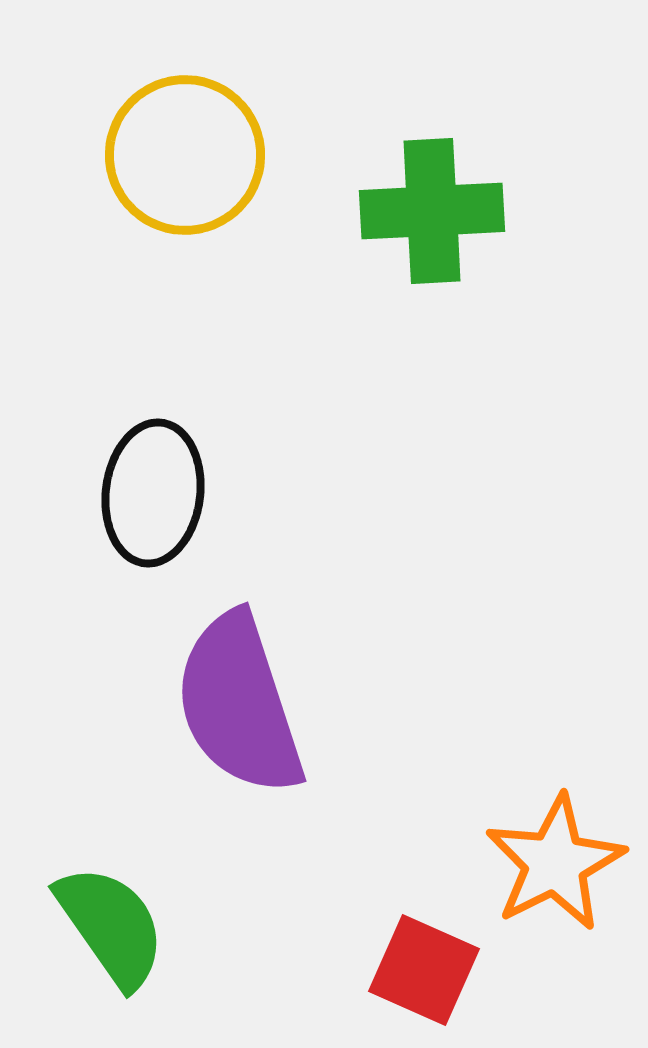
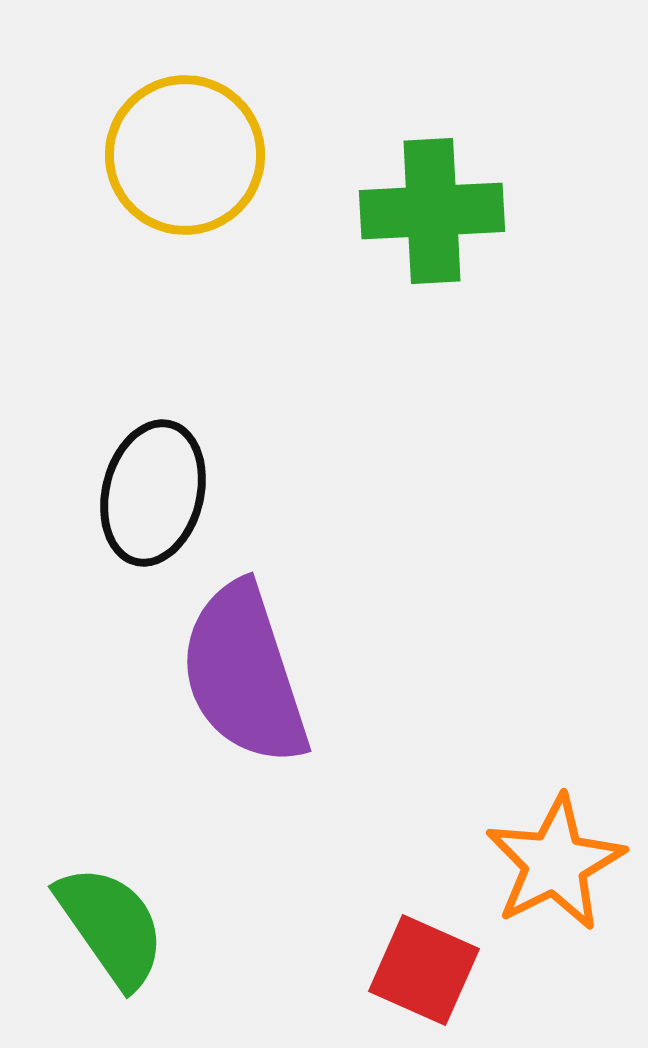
black ellipse: rotated 7 degrees clockwise
purple semicircle: moved 5 px right, 30 px up
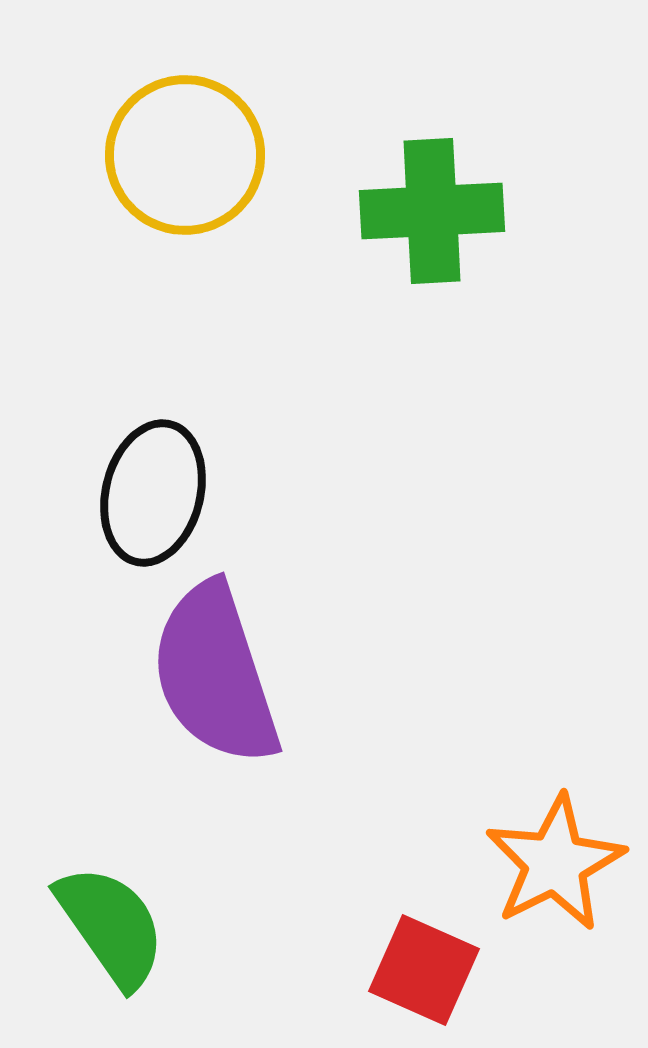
purple semicircle: moved 29 px left
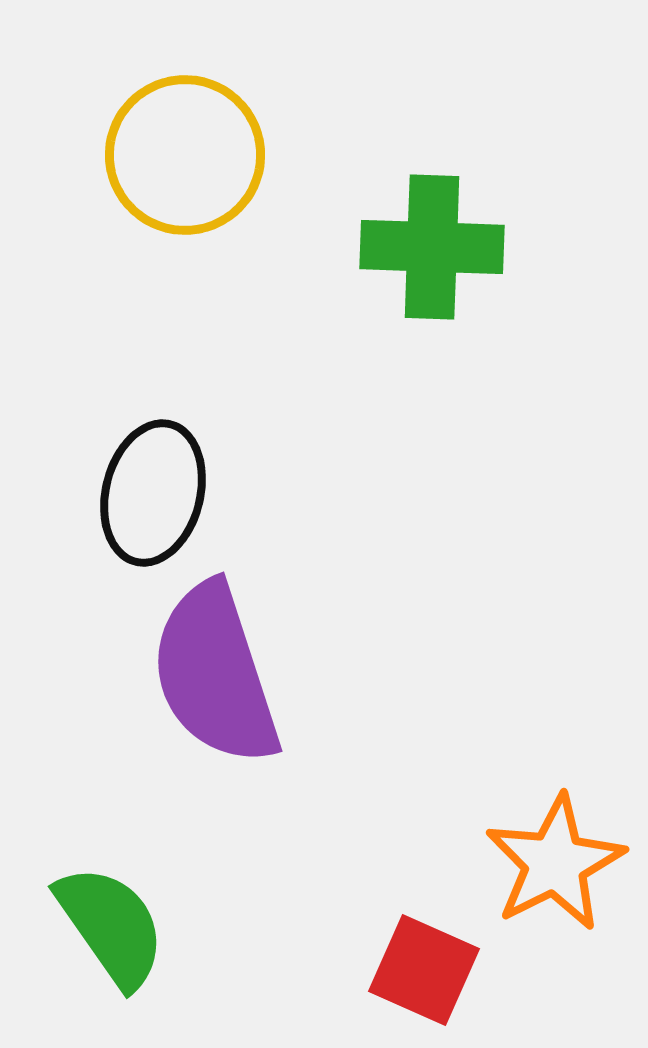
green cross: moved 36 px down; rotated 5 degrees clockwise
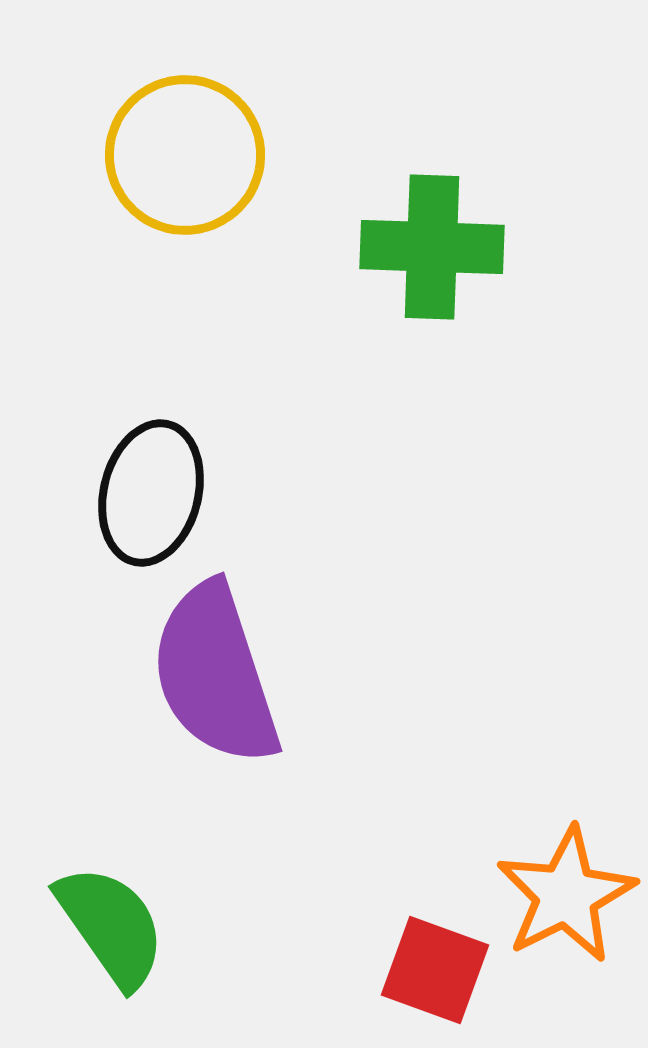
black ellipse: moved 2 px left
orange star: moved 11 px right, 32 px down
red square: moved 11 px right; rotated 4 degrees counterclockwise
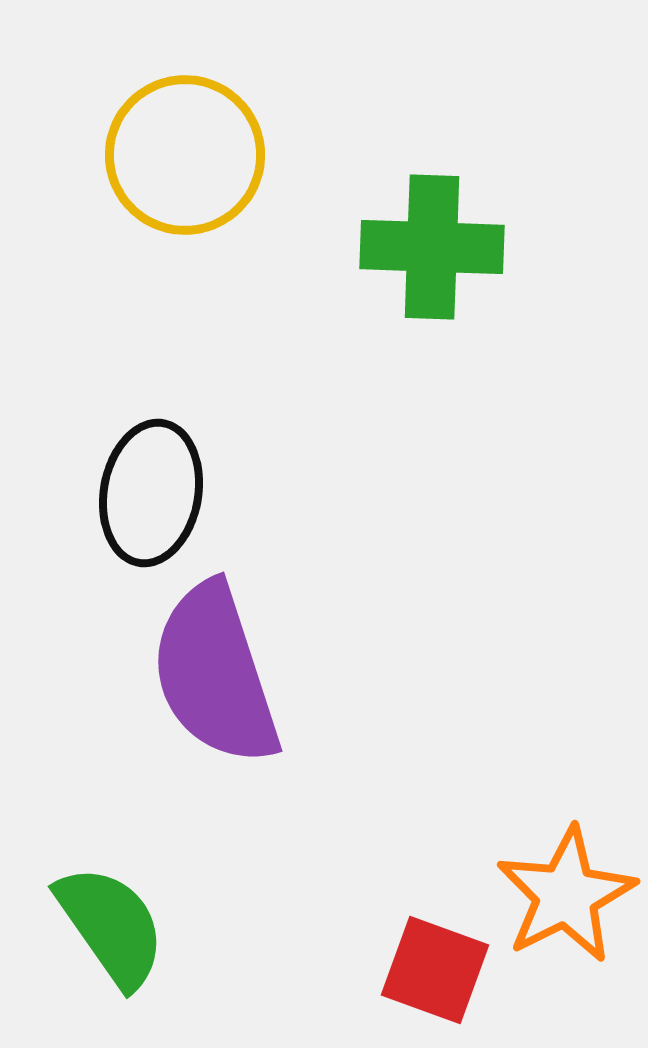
black ellipse: rotated 4 degrees counterclockwise
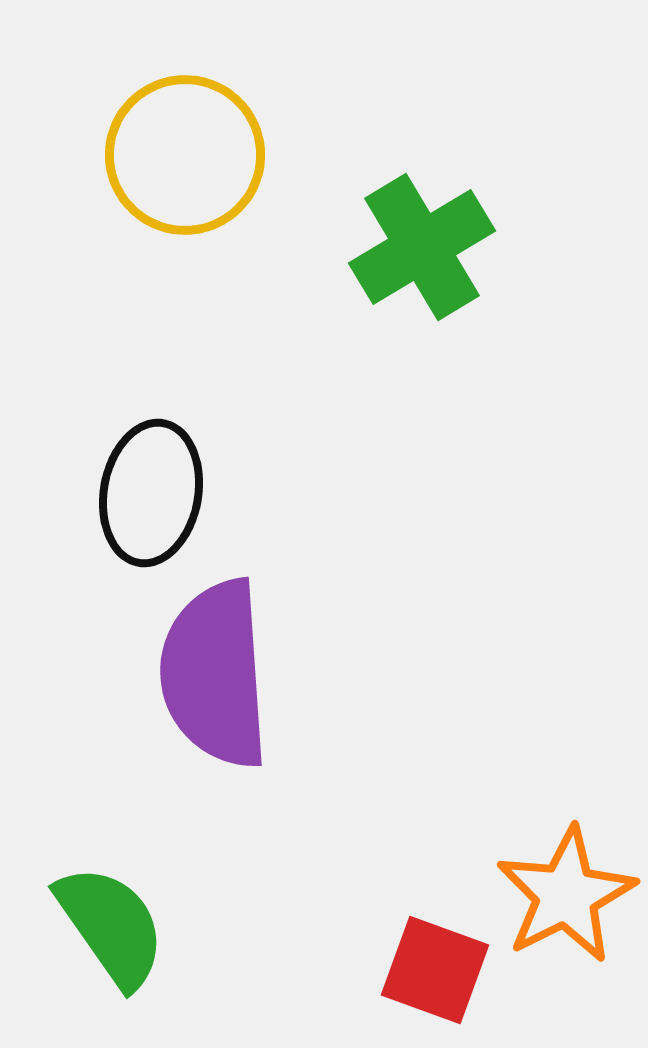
green cross: moved 10 px left; rotated 33 degrees counterclockwise
purple semicircle: rotated 14 degrees clockwise
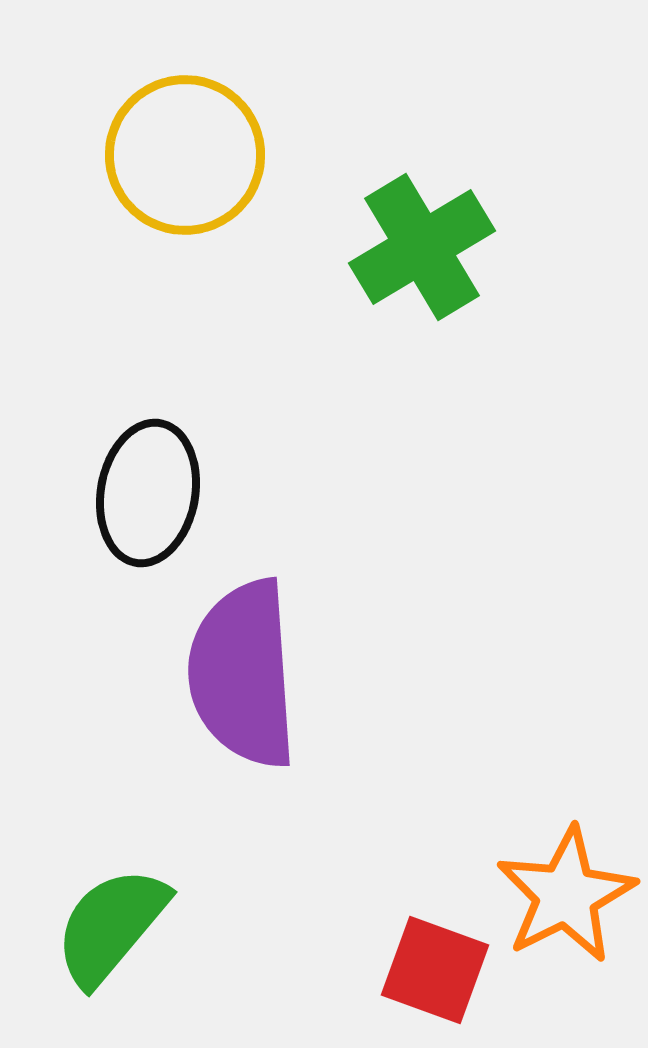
black ellipse: moved 3 px left
purple semicircle: moved 28 px right
green semicircle: rotated 105 degrees counterclockwise
